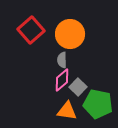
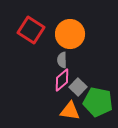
red square: rotated 16 degrees counterclockwise
green pentagon: moved 2 px up
orange triangle: moved 3 px right
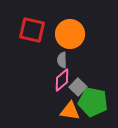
red square: moved 1 px right; rotated 20 degrees counterclockwise
green pentagon: moved 5 px left
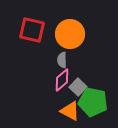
orange triangle: rotated 20 degrees clockwise
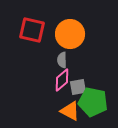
gray square: rotated 36 degrees clockwise
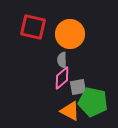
red square: moved 1 px right, 3 px up
pink diamond: moved 2 px up
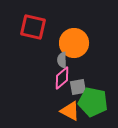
orange circle: moved 4 px right, 9 px down
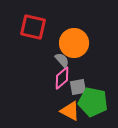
gray semicircle: rotated 140 degrees clockwise
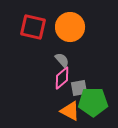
orange circle: moved 4 px left, 16 px up
gray square: moved 1 px right, 1 px down
green pentagon: rotated 12 degrees counterclockwise
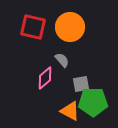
pink diamond: moved 17 px left
gray square: moved 2 px right, 4 px up
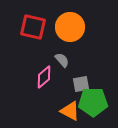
pink diamond: moved 1 px left, 1 px up
